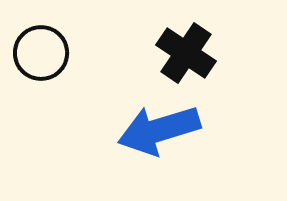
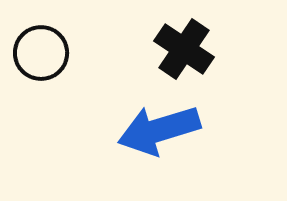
black cross: moved 2 px left, 4 px up
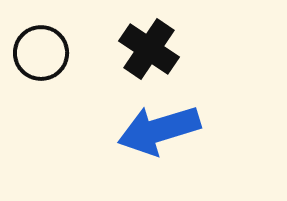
black cross: moved 35 px left
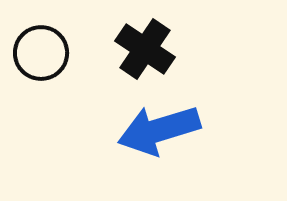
black cross: moved 4 px left
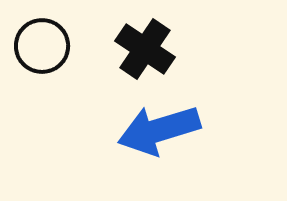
black circle: moved 1 px right, 7 px up
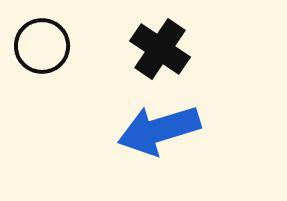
black cross: moved 15 px right
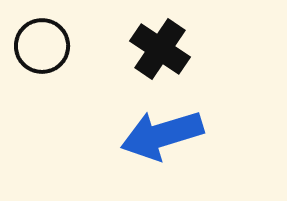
blue arrow: moved 3 px right, 5 px down
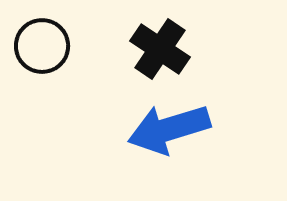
blue arrow: moved 7 px right, 6 px up
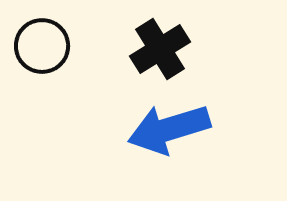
black cross: rotated 24 degrees clockwise
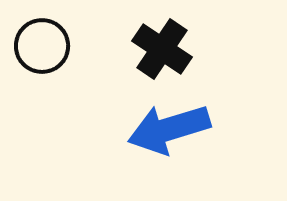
black cross: moved 2 px right; rotated 24 degrees counterclockwise
